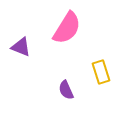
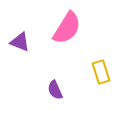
purple triangle: moved 1 px left, 5 px up
purple semicircle: moved 11 px left
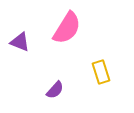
purple semicircle: rotated 114 degrees counterclockwise
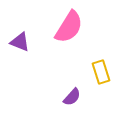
pink semicircle: moved 2 px right, 1 px up
purple semicircle: moved 17 px right, 7 px down
